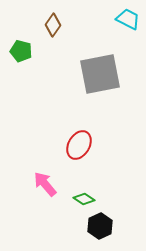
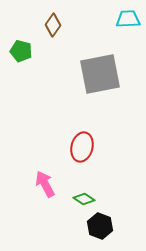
cyan trapezoid: rotated 30 degrees counterclockwise
red ellipse: moved 3 px right, 2 px down; rotated 16 degrees counterclockwise
pink arrow: rotated 12 degrees clockwise
black hexagon: rotated 15 degrees counterclockwise
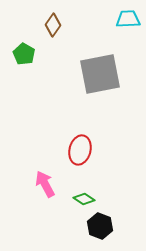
green pentagon: moved 3 px right, 3 px down; rotated 15 degrees clockwise
red ellipse: moved 2 px left, 3 px down
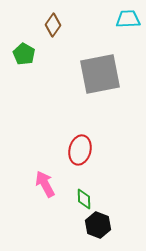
green diamond: rotated 55 degrees clockwise
black hexagon: moved 2 px left, 1 px up
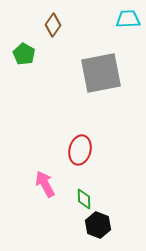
gray square: moved 1 px right, 1 px up
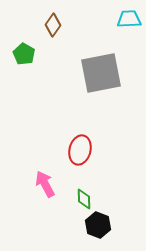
cyan trapezoid: moved 1 px right
